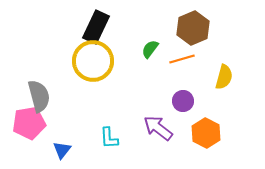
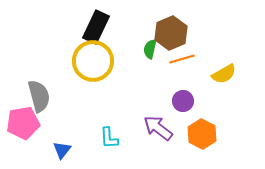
brown hexagon: moved 22 px left, 5 px down
green semicircle: rotated 24 degrees counterclockwise
yellow semicircle: moved 3 px up; rotated 45 degrees clockwise
pink pentagon: moved 6 px left
orange hexagon: moved 4 px left, 1 px down
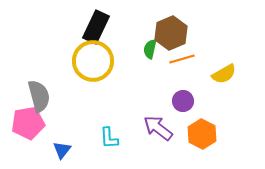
pink pentagon: moved 5 px right
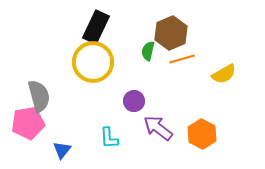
green semicircle: moved 2 px left, 2 px down
yellow circle: moved 1 px down
purple circle: moved 49 px left
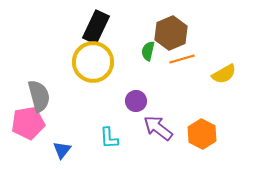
purple circle: moved 2 px right
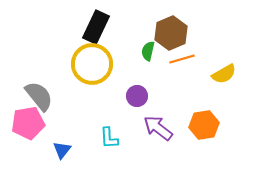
yellow circle: moved 1 px left, 2 px down
gray semicircle: rotated 24 degrees counterclockwise
purple circle: moved 1 px right, 5 px up
orange hexagon: moved 2 px right, 9 px up; rotated 24 degrees clockwise
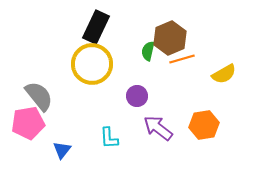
brown hexagon: moved 1 px left, 5 px down
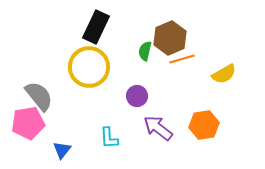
green semicircle: moved 3 px left
yellow circle: moved 3 px left, 3 px down
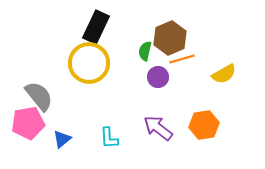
yellow circle: moved 4 px up
purple circle: moved 21 px right, 19 px up
blue triangle: moved 11 px up; rotated 12 degrees clockwise
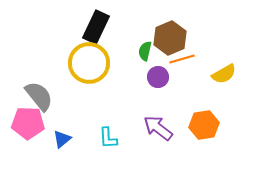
pink pentagon: rotated 12 degrees clockwise
cyan L-shape: moved 1 px left
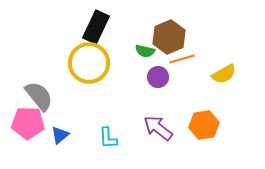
brown hexagon: moved 1 px left, 1 px up
green semicircle: rotated 90 degrees counterclockwise
blue triangle: moved 2 px left, 4 px up
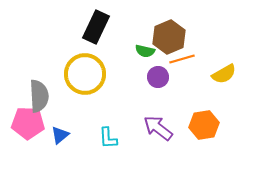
yellow circle: moved 4 px left, 11 px down
gray semicircle: rotated 36 degrees clockwise
